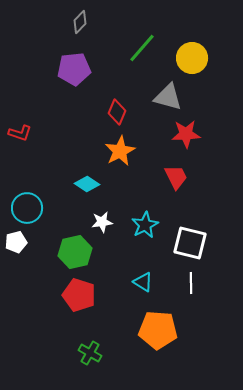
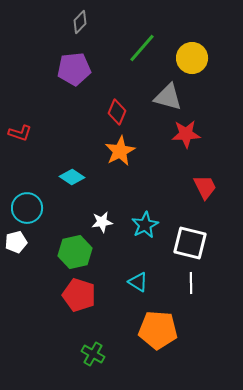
red trapezoid: moved 29 px right, 10 px down
cyan diamond: moved 15 px left, 7 px up
cyan triangle: moved 5 px left
green cross: moved 3 px right, 1 px down
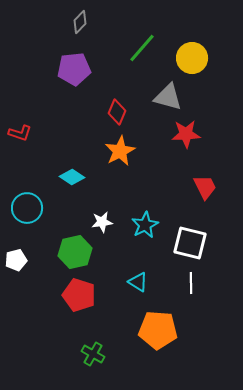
white pentagon: moved 18 px down
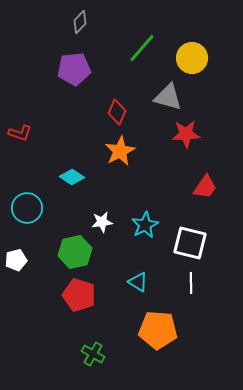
red trapezoid: rotated 60 degrees clockwise
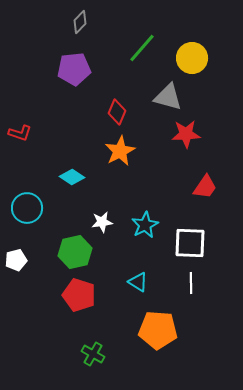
white square: rotated 12 degrees counterclockwise
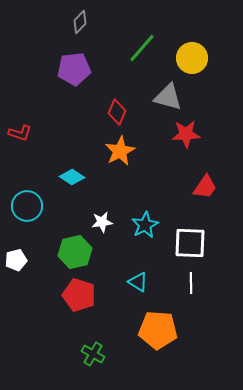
cyan circle: moved 2 px up
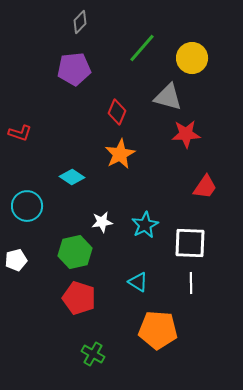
orange star: moved 3 px down
red pentagon: moved 3 px down
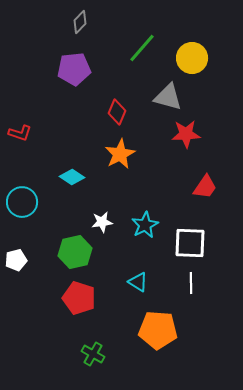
cyan circle: moved 5 px left, 4 px up
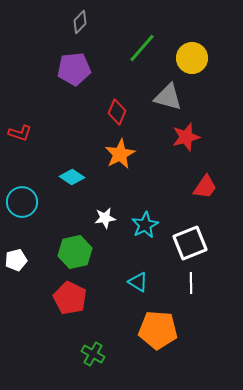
red star: moved 3 px down; rotated 12 degrees counterclockwise
white star: moved 3 px right, 4 px up
white square: rotated 24 degrees counterclockwise
red pentagon: moved 9 px left; rotated 8 degrees clockwise
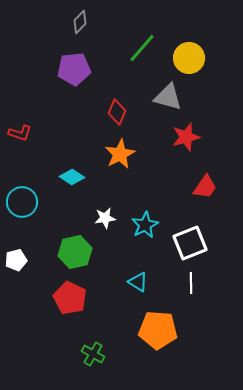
yellow circle: moved 3 px left
